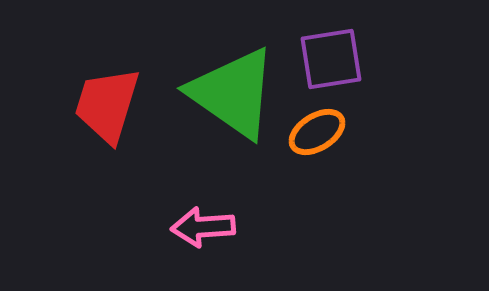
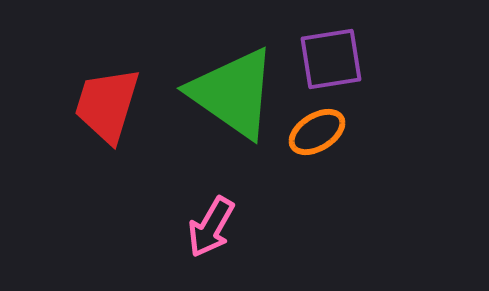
pink arrow: moved 8 px right; rotated 56 degrees counterclockwise
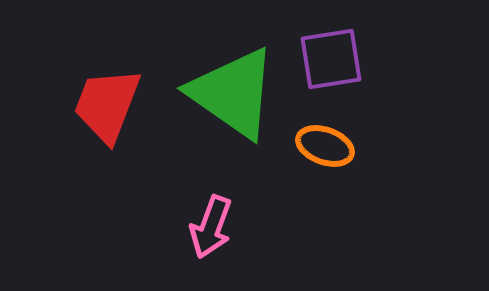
red trapezoid: rotated 4 degrees clockwise
orange ellipse: moved 8 px right, 14 px down; rotated 52 degrees clockwise
pink arrow: rotated 10 degrees counterclockwise
